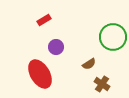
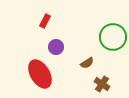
red rectangle: moved 1 px right, 1 px down; rotated 32 degrees counterclockwise
brown semicircle: moved 2 px left, 1 px up
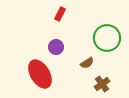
red rectangle: moved 15 px right, 7 px up
green circle: moved 6 px left, 1 px down
brown cross: rotated 21 degrees clockwise
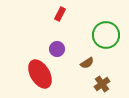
green circle: moved 1 px left, 3 px up
purple circle: moved 1 px right, 2 px down
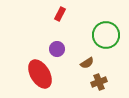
brown cross: moved 3 px left, 2 px up; rotated 14 degrees clockwise
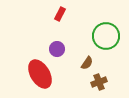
green circle: moved 1 px down
brown semicircle: rotated 24 degrees counterclockwise
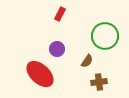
green circle: moved 1 px left
brown semicircle: moved 2 px up
red ellipse: rotated 16 degrees counterclockwise
brown cross: rotated 14 degrees clockwise
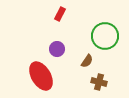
red ellipse: moved 1 px right, 2 px down; rotated 16 degrees clockwise
brown cross: rotated 21 degrees clockwise
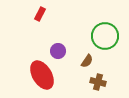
red rectangle: moved 20 px left
purple circle: moved 1 px right, 2 px down
red ellipse: moved 1 px right, 1 px up
brown cross: moved 1 px left
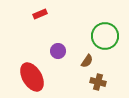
red rectangle: rotated 40 degrees clockwise
red ellipse: moved 10 px left, 2 px down
